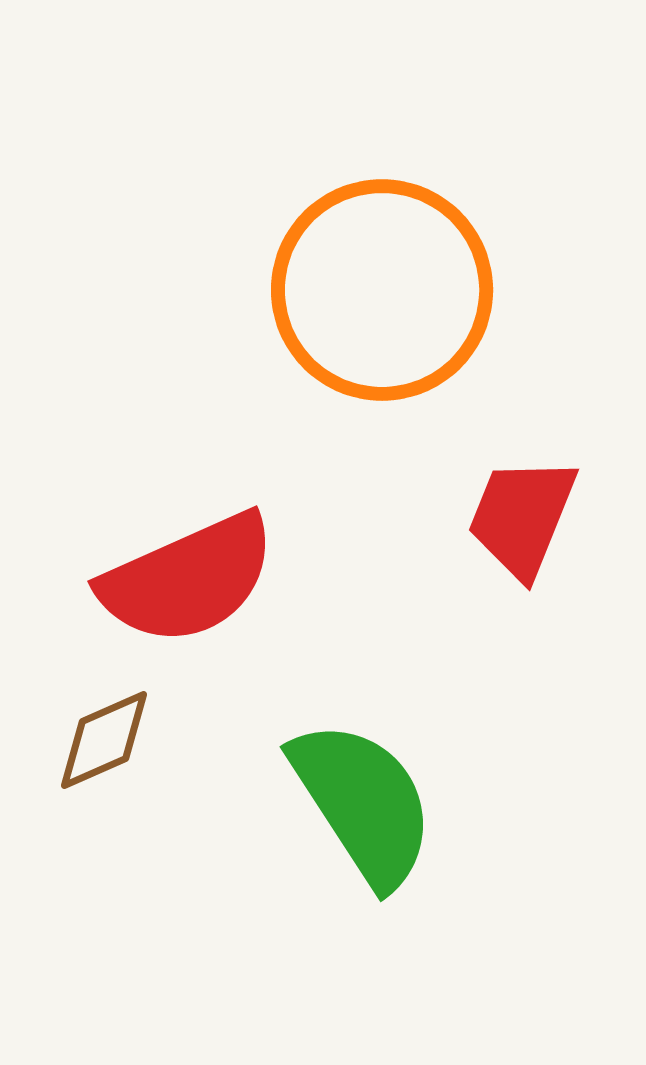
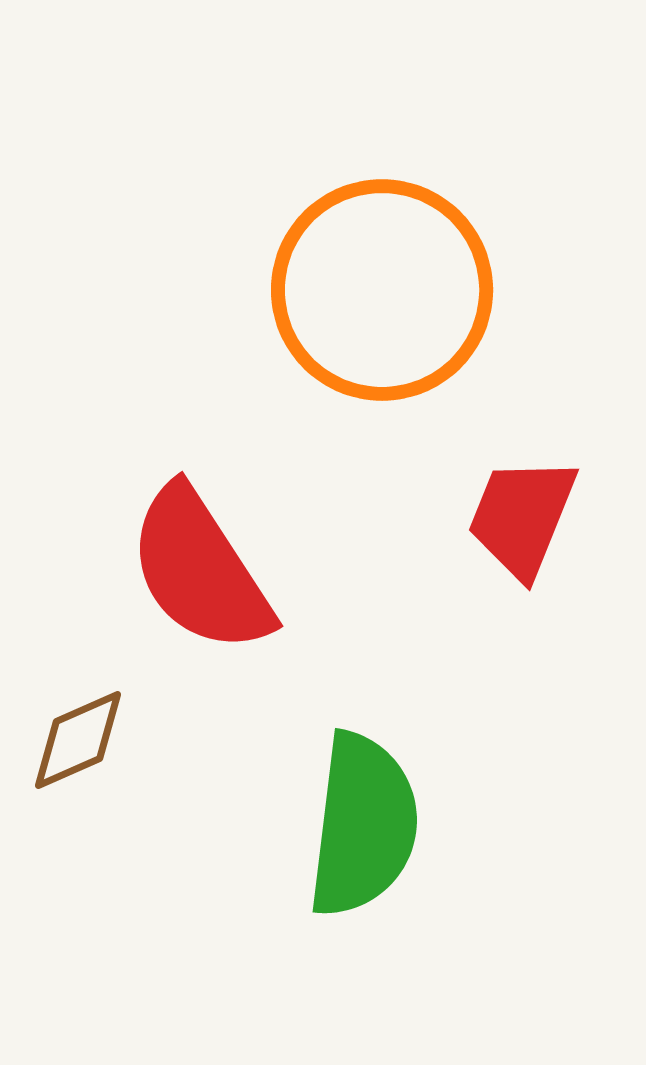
red semicircle: moved 12 px right, 9 px up; rotated 81 degrees clockwise
brown diamond: moved 26 px left
green semicircle: moved 22 px down; rotated 40 degrees clockwise
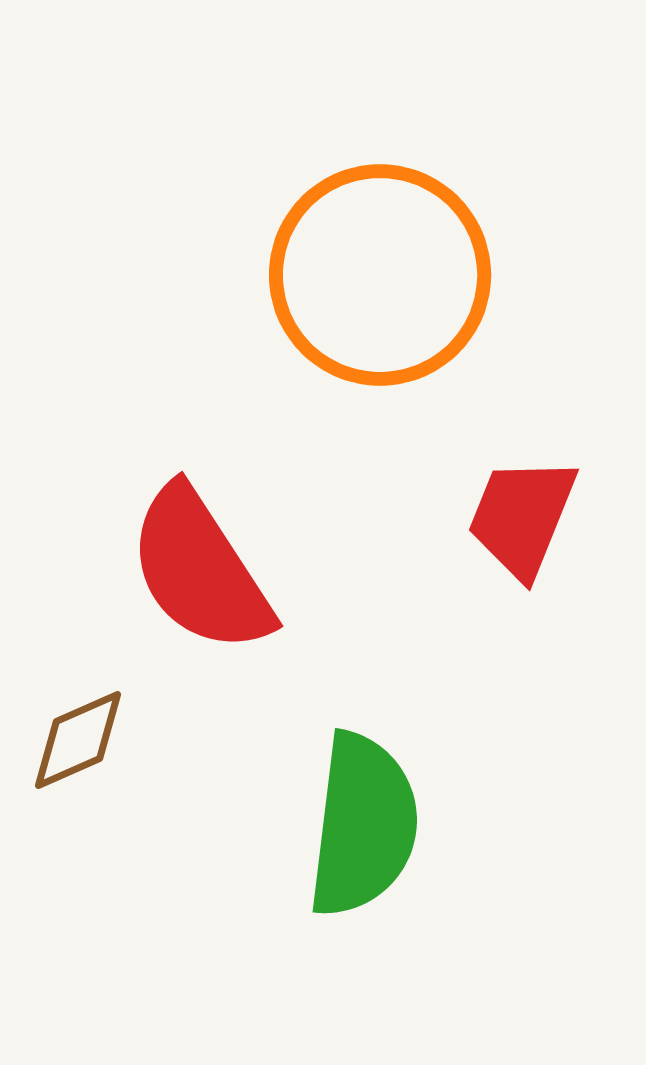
orange circle: moved 2 px left, 15 px up
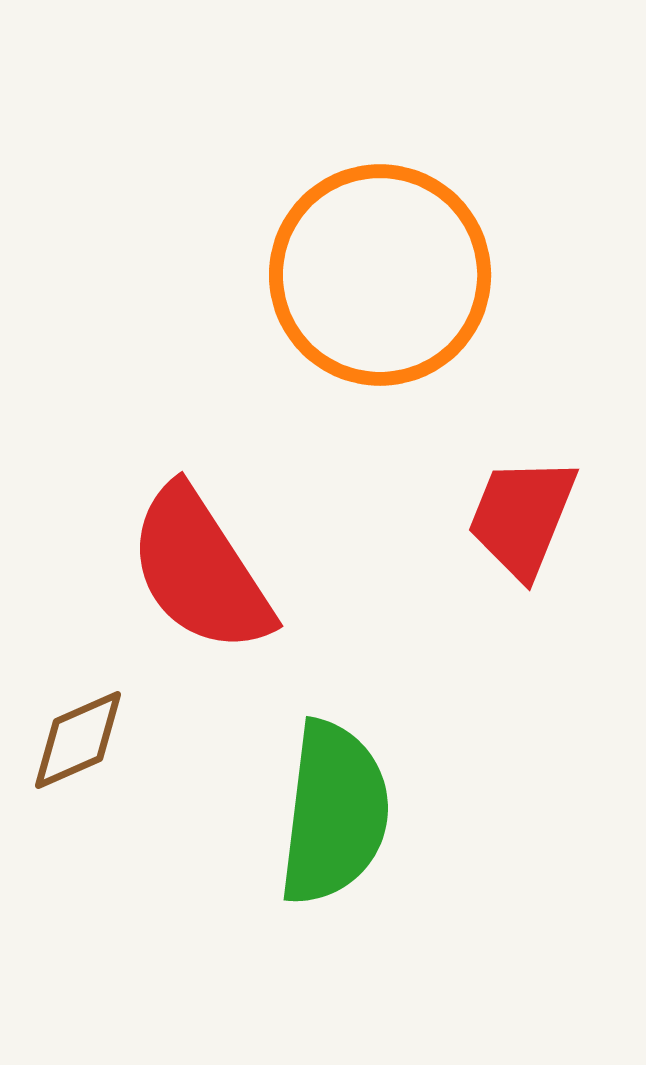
green semicircle: moved 29 px left, 12 px up
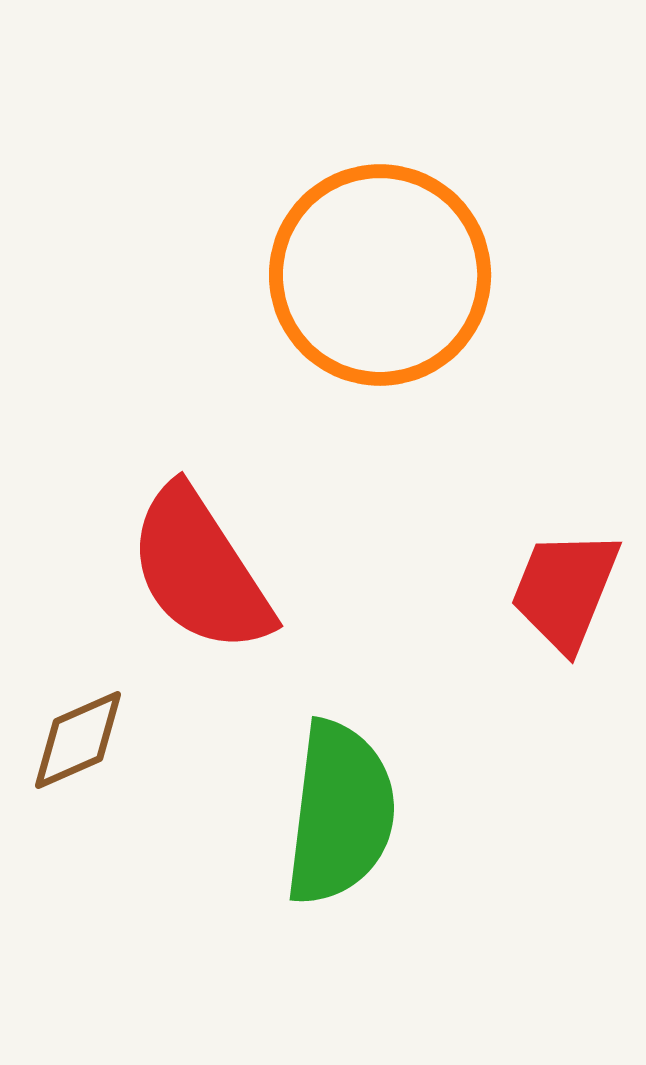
red trapezoid: moved 43 px right, 73 px down
green semicircle: moved 6 px right
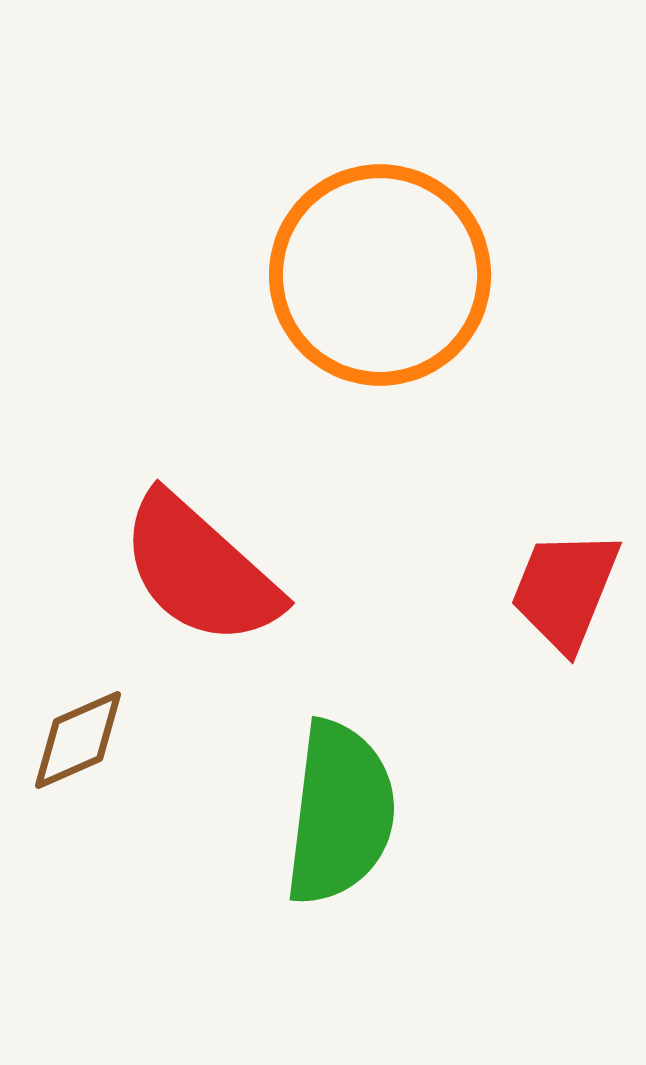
red semicircle: rotated 15 degrees counterclockwise
